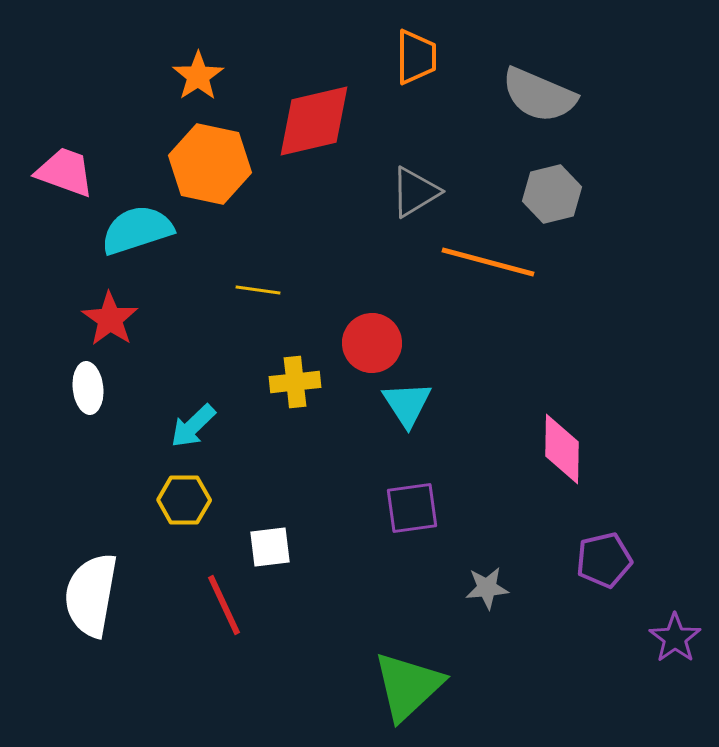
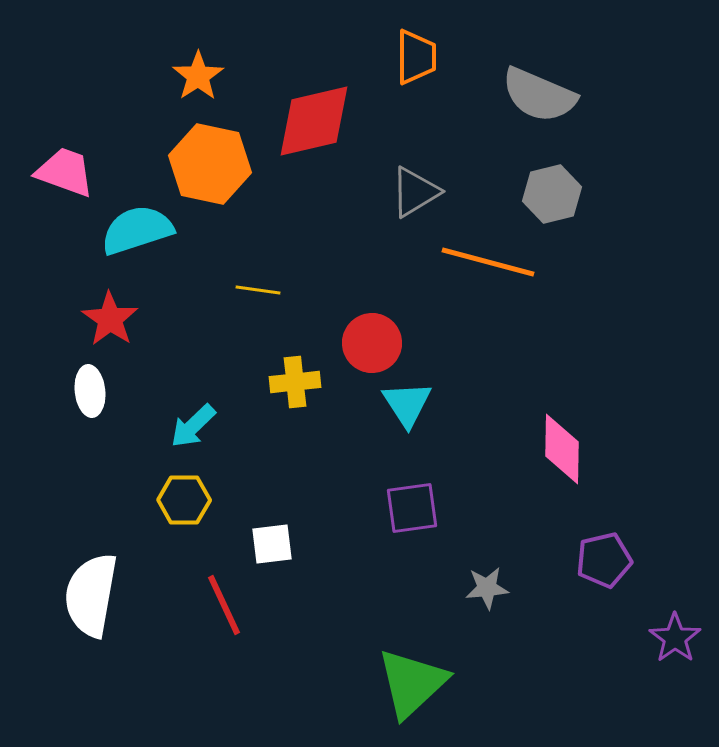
white ellipse: moved 2 px right, 3 px down
white square: moved 2 px right, 3 px up
green triangle: moved 4 px right, 3 px up
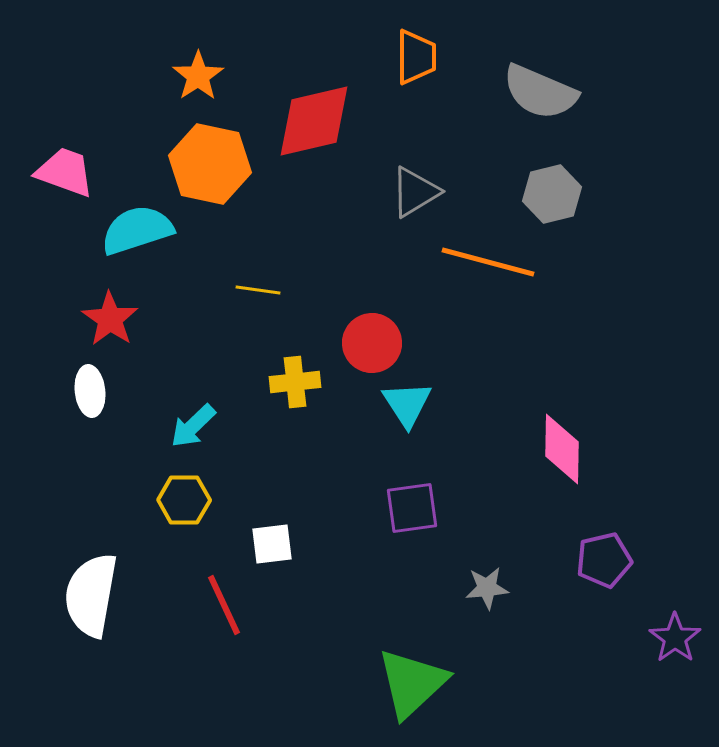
gray semicircle: moved 1 px right, 3 px up
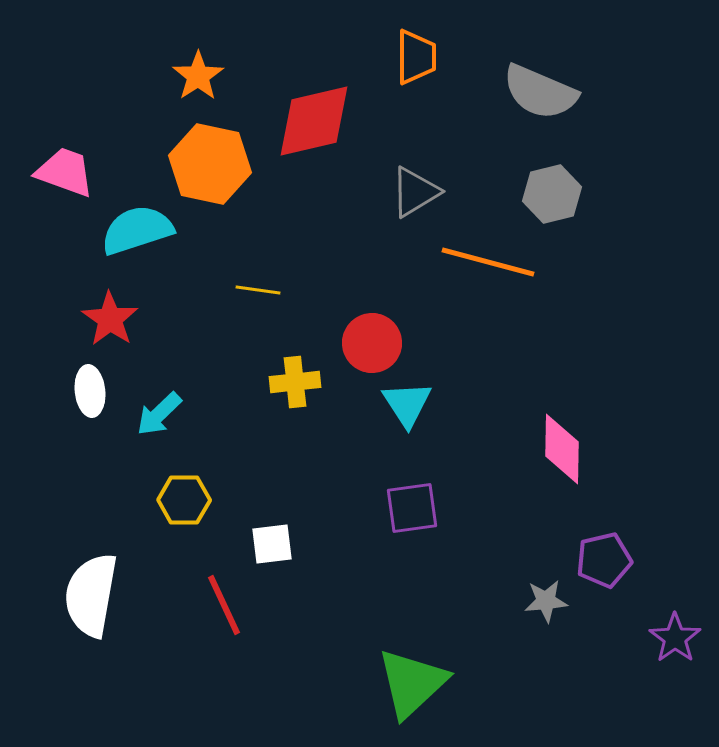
cyan arrow: moved 34 px left, 12 px up
gray star: moved 59 px right, 13 px down
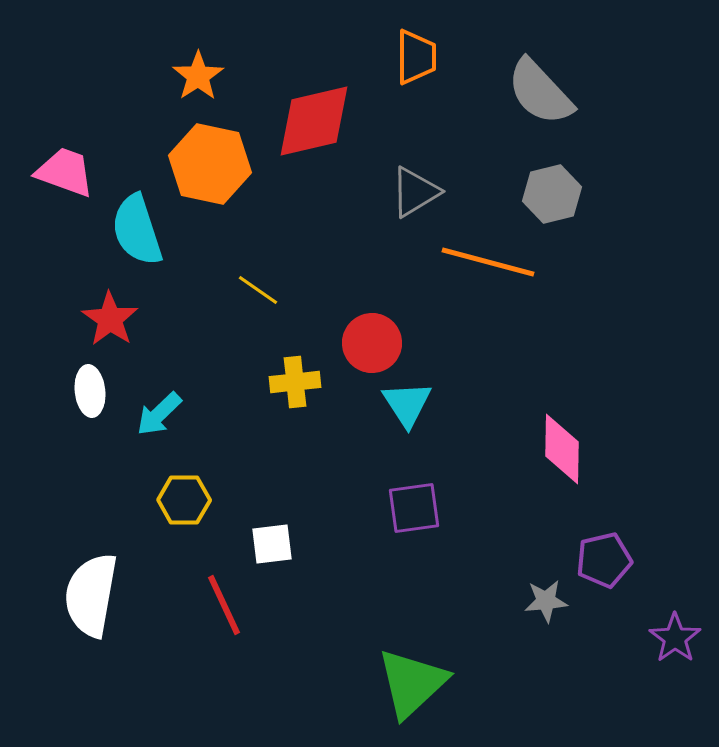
gray semicircle: rotated 24 degrees clockwise
cyan semicircle: rotated 90 degrees counterclockwise
yellow line: rotated 27 degrees clockwise
purple square: moved 2 px right
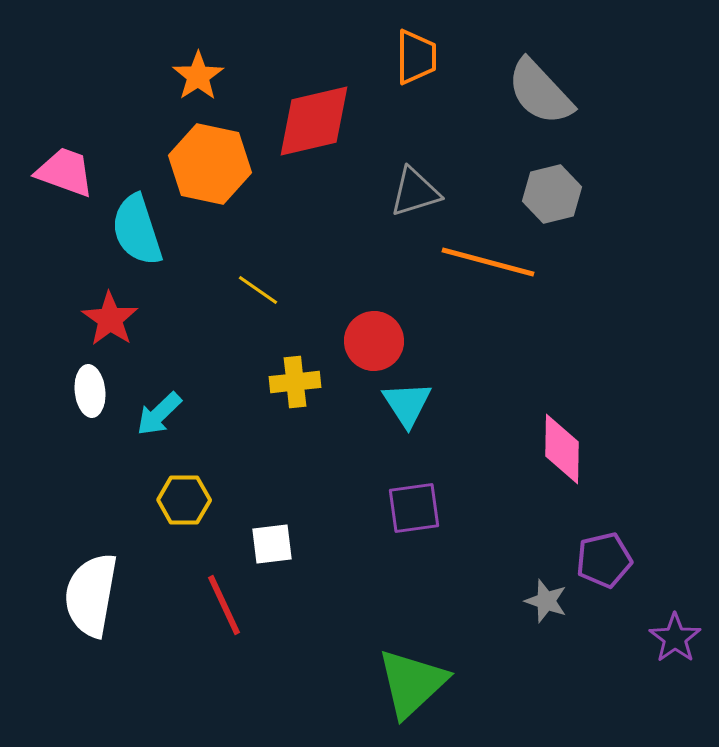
gray triangle: rotated 14 degrees clockwise
red circle: moved 2 px right, 2 px up
gray star: rotated 24 degrees clockwise
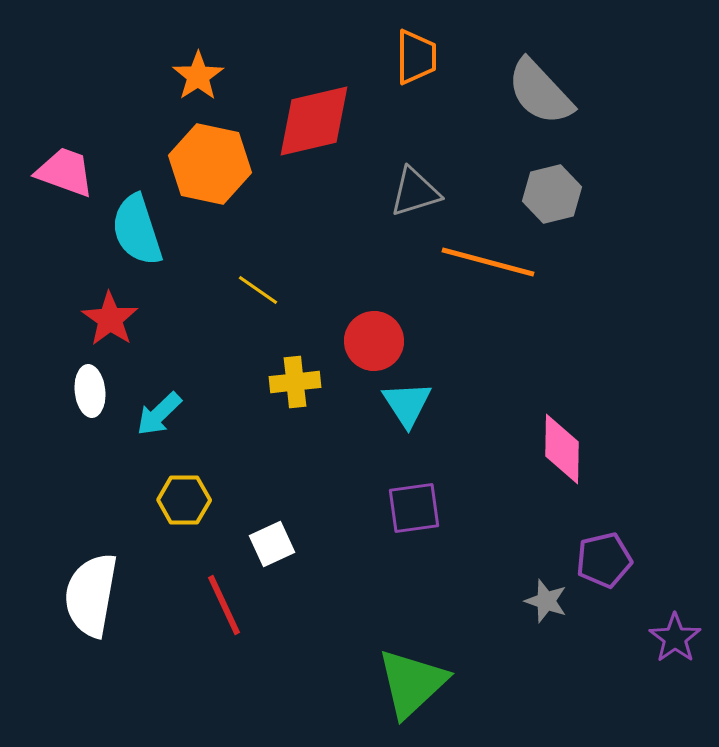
white square: rotated 18 degrees counterclockwise
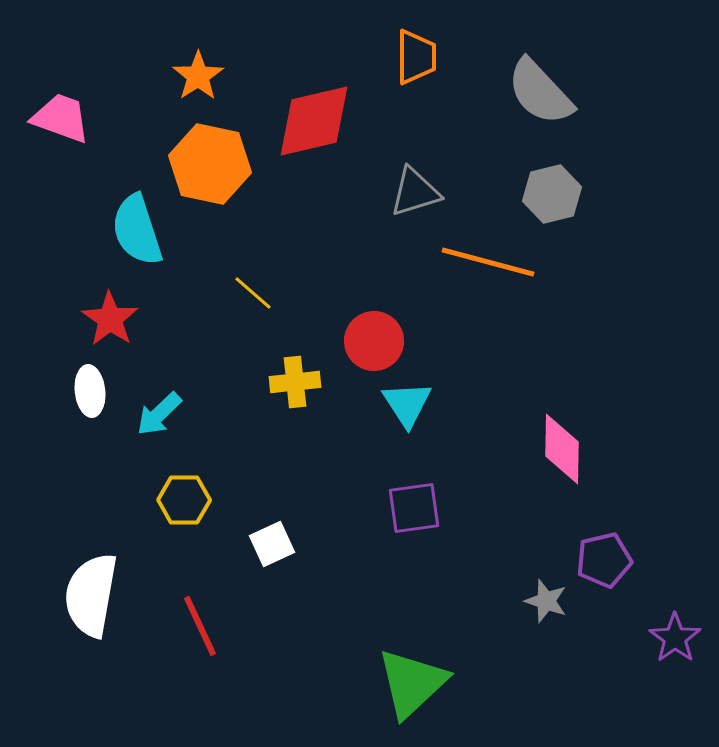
pink trapezoid: moved 4 px left, 54 px up
yellow line: moved 5 px left, 3 px down; rotated 6 degrees clockwise
red line: moved 24 px left, 21 px down
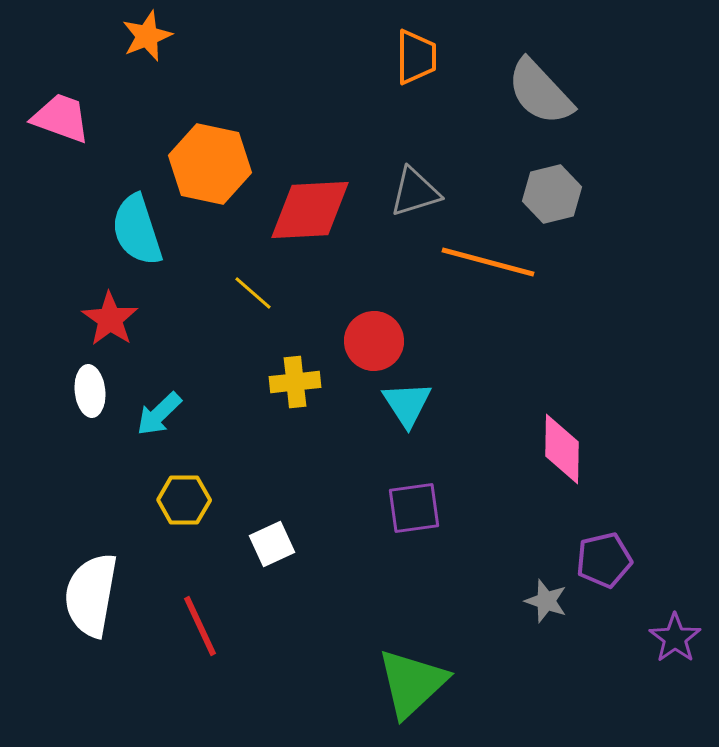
orange star: moved 51 px left, 40 px up; rotated 12 degrees clockwise
red diamond: moved 4 px left, 89 px down; rotated 10 degrees clockwise
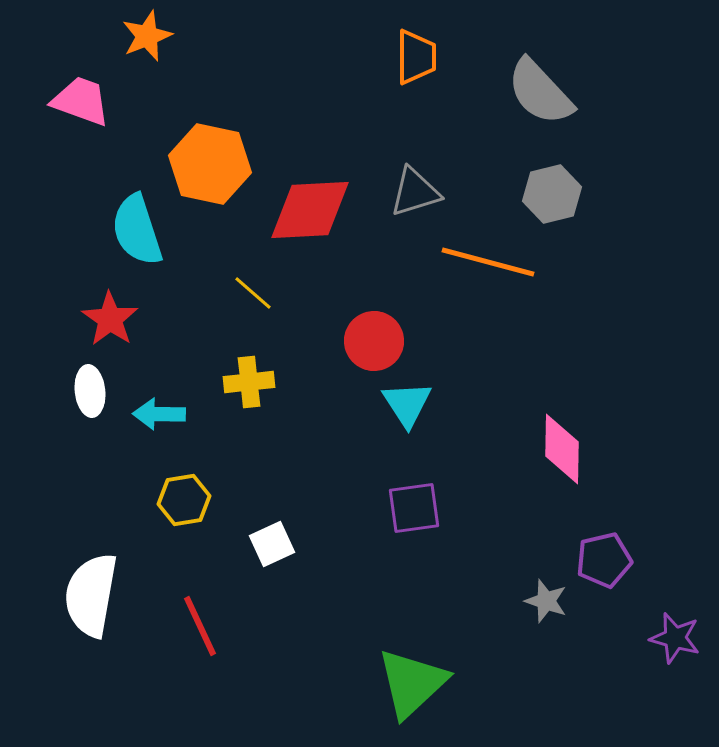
pink trapezoid: moved 20 px right, 17 px up
yellow cross: moved 46 px left
cyan arrow: rotated 45 degrees clockwise
yellow hexagon: rotated 9 degrees counterclockwise
purple star: rotated 21 degrees counterclockwise
